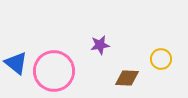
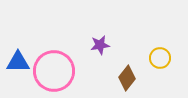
yellow circle: moved 1 px left, 1 px up
blue triangle: moved 2 px right, 1 px up; rotated 40 degrees counterclockwise
brown diamond: rotated 55 degrees counterclockwise
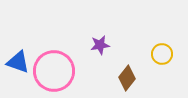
yellow circle: moved 2 px right, 4 px up
blue triangle: rotated 20 degrees clockwise
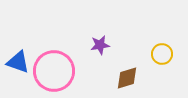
brown diamond: rotated 35 degrees clockwise
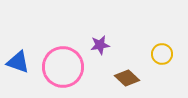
pink circle: moved 9 px right, 4 px up
brown diamond: rotated 60 degrees clockwise
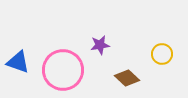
pink circle: moved 3 px down
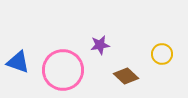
brown diamond: moved 1 px left, 2 px up
